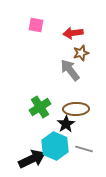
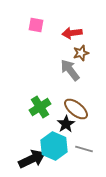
red arrow: moved 1 px left
brown ellipse: rotated 40 degrees clockwise
cyan hexagon: moved 1 px left
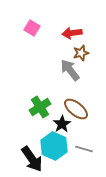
pink square: moved 4 px left, 3 px down; rotated 21 degrees clockwise
black star: moved 4 px left
black arrow: rotated 80 degrees clockwise
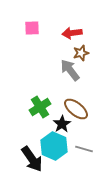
pink square: rotated 35 degrees counterclockwise
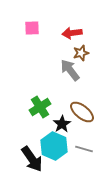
brown ellipse: moved 6 px right, 3 px down
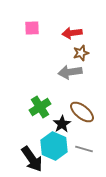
gray arrow: moved 2 px down; rotated 60 degrees counterclockwise
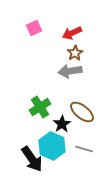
pink square: moved 2 px right; rotated 21 degrees counterclockwise
red arrow: rotated 18 degrees counterclockwise
brown star: moved 6 px left; rotated 14 degrees counterclockwise
gray arrow: moved 1 px up
cyan hexagon: moved 2 px left
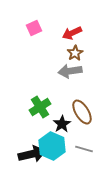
brown ellipse: rotated 20 degrees clockwise
black arrow: moved 5 px up; rotated 68 degrees counterclockwise
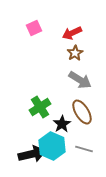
gray arrow: moved 10 px right, 9 px down; rotated 140 degrees counterclockwise
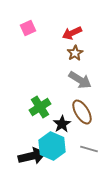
pink square: moved 6 px left
gray line: moved 5 px right
black arrow: moved 2 px down
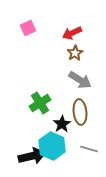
green cross: moved 4 px up
brown ellipse: moved 2 px left; rotated 25 degrees clockwise
